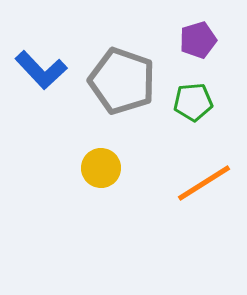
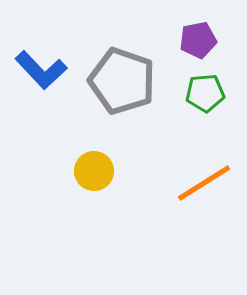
purple pentagon: rotated 6 degrees clockwise
green pentagon: moved 12 px right, 9 px up
yellow circle: moved 7 px left, 3 px down
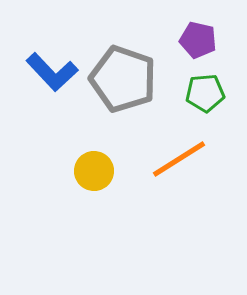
purple pentagon: rotated 24 degrees clockwise
blue L-shape: moved 11 px right, 2 px down
gray pentagon: moved 1 px right, 2 px up
orange line: moved 25 px left, 24 px up
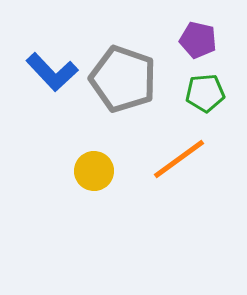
orange line: rotated 4 degrees counterclockwise
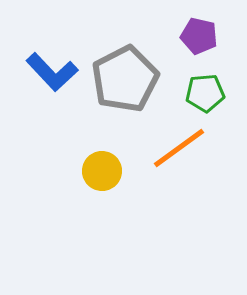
purple pentagon: moved 1 px right, 4 px up
gray pentagon: moved 2 px right; rotated 26 degrees clockwise
orange line: moved 11 px up
yellow circle: moved 8 px right
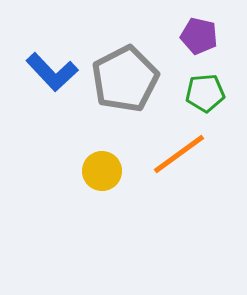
orange line: moved 6 px down
